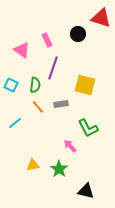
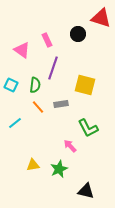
green star: rotated 12 degrees clockwise
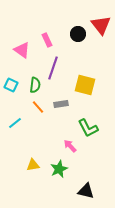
red triangle: moved 7 px down; rotated 35 degrees clockwise
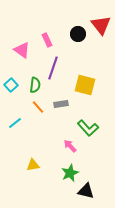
cyan square: rotated 24 degrees clockwise
green L-shape: rotated 15 degrees counterclockwise
green star: moved 11 px right, 4 px down
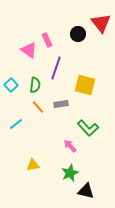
red triangle: moved 2 px up
pink triangle: moved 7 px right
purple line: moved 3 px right
cyan line: moved 1 px right, 1 px down
